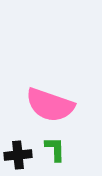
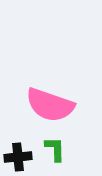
black cross: moved 2 px down
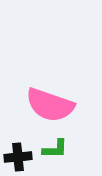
green L-shape: rotated 92 degrees clockwise
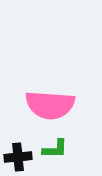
pink semicircle: rotated 15 degrees counterclockwise
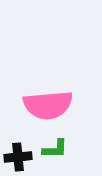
pink semicircle: moved 2 px left; rotated 9 degrees counterclockwise
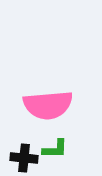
black cross: moved 6 px right, 1 px down; rotated 12 degrees clockwise
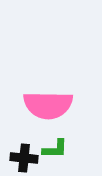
pink semicircle: rotated 6 degrees clockwise
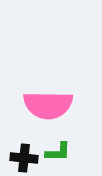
green L-shape: moved 3 px right, 3 px down
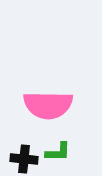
black cross: moved 1 px down
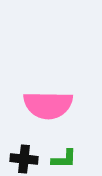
green L-shape: moved 6 px right, 7 px down
